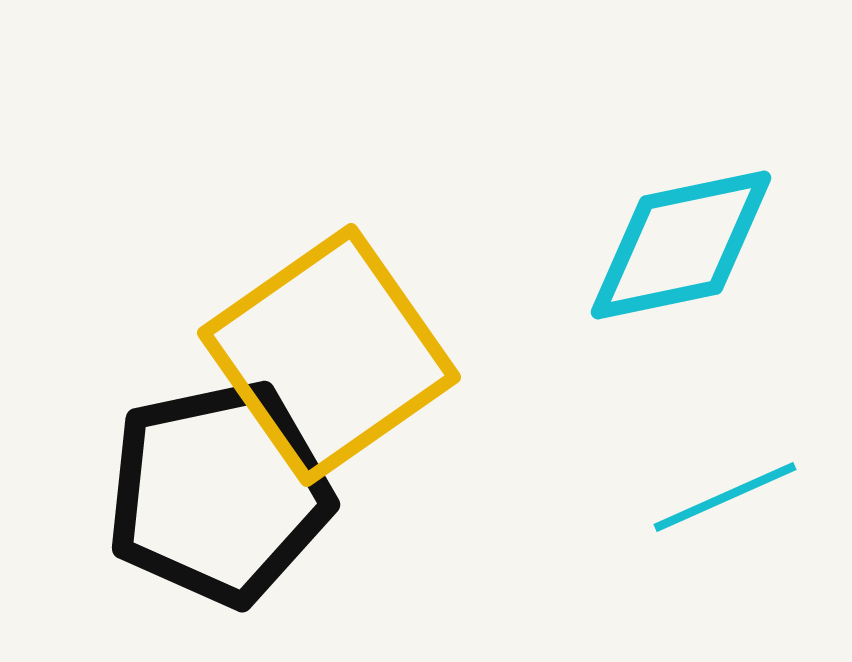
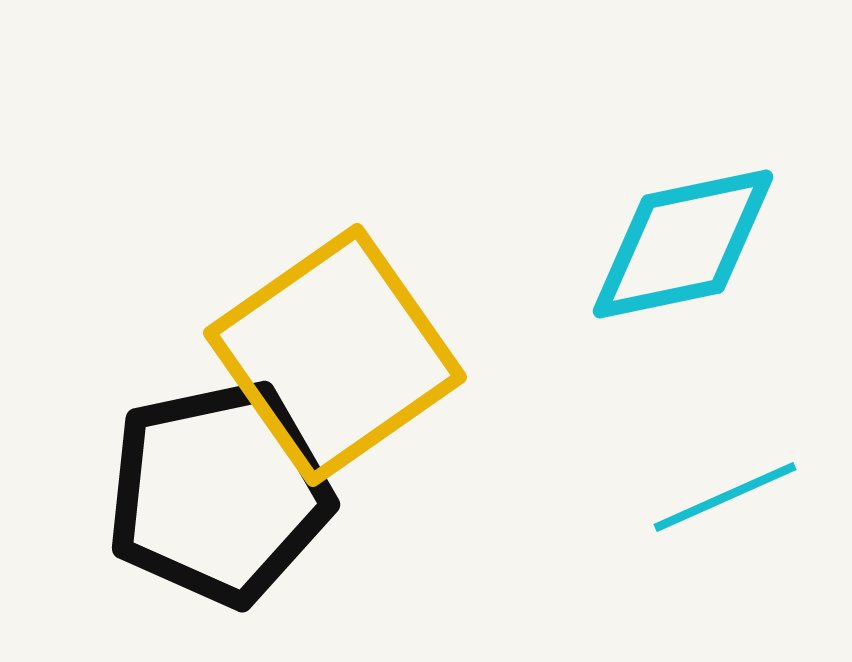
cyan diamond: moved 2 px right, 1 px up
yellow square: moved 6 px right
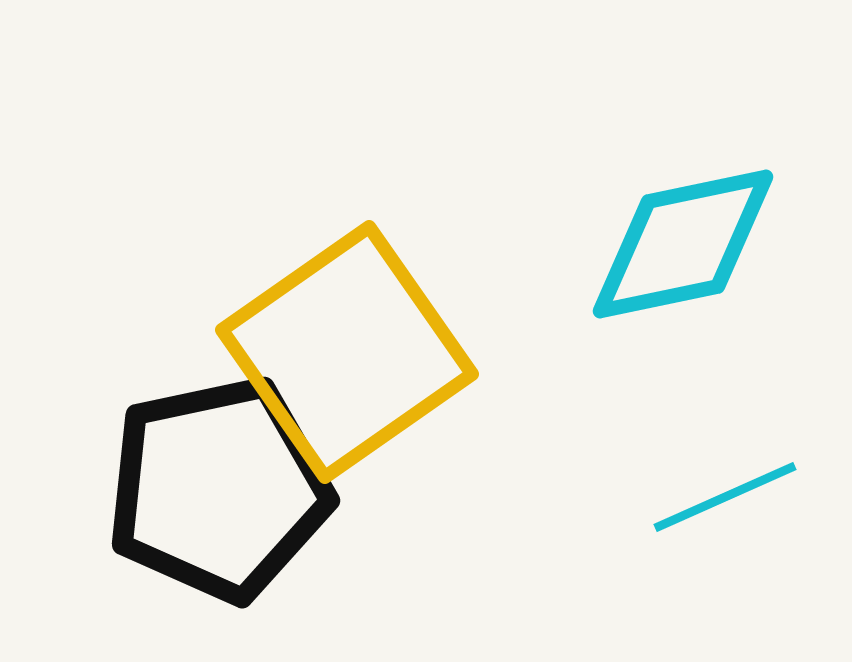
yellow square: moved 12 px right, 3 px up
black pentagon: moved 4 px up
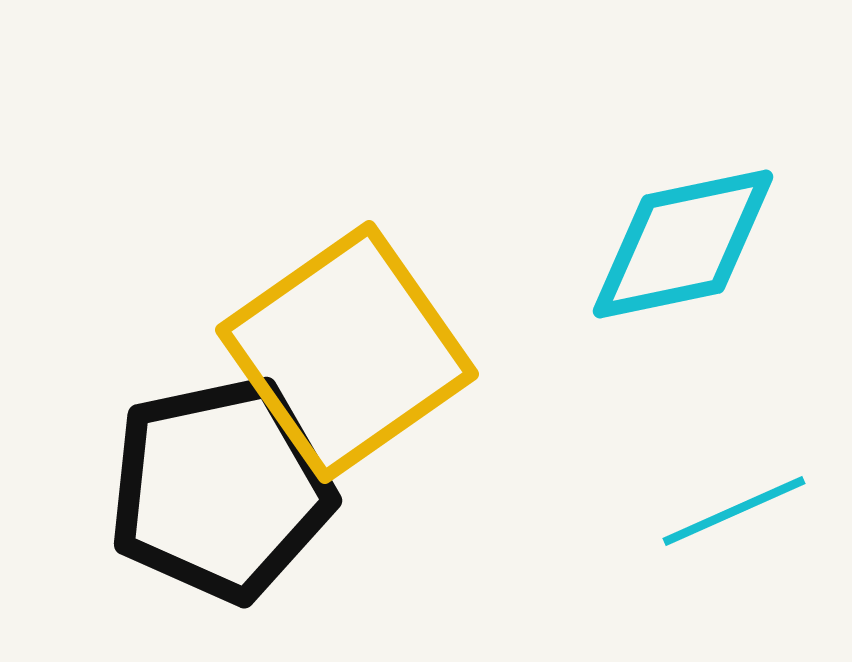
black pentagon: moved 2 px right
cyan line: moved 9 px right, 14 px down
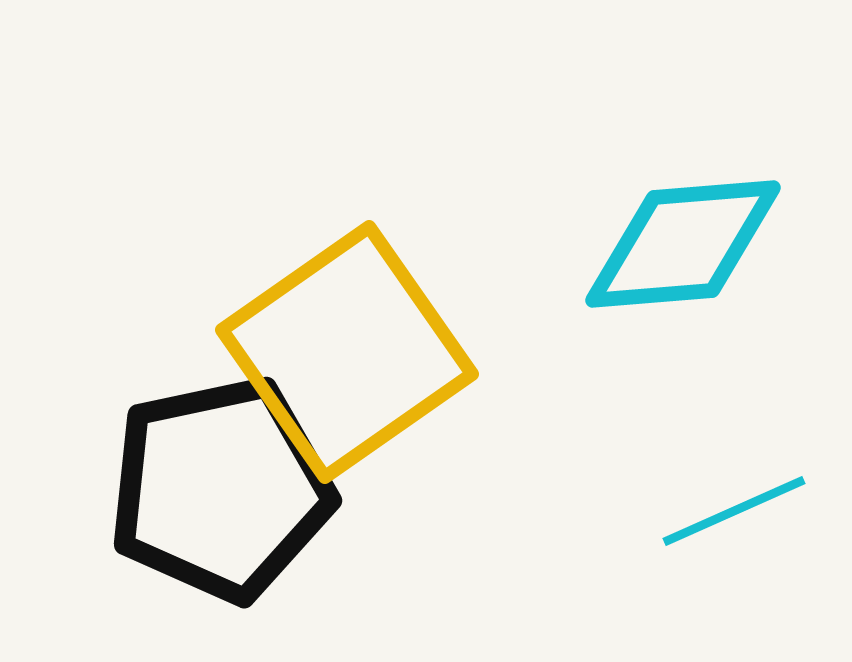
cyan diamond: rotated 7 degrees clockwise
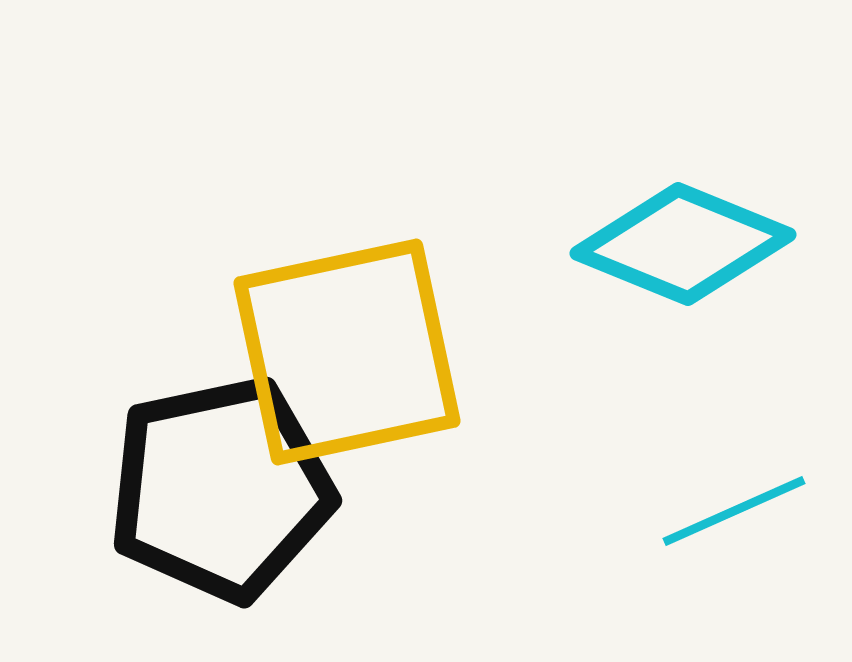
cyan diamond: rotated 27 degrees clockwise
yellow square: rotated 23 degrees clockwise
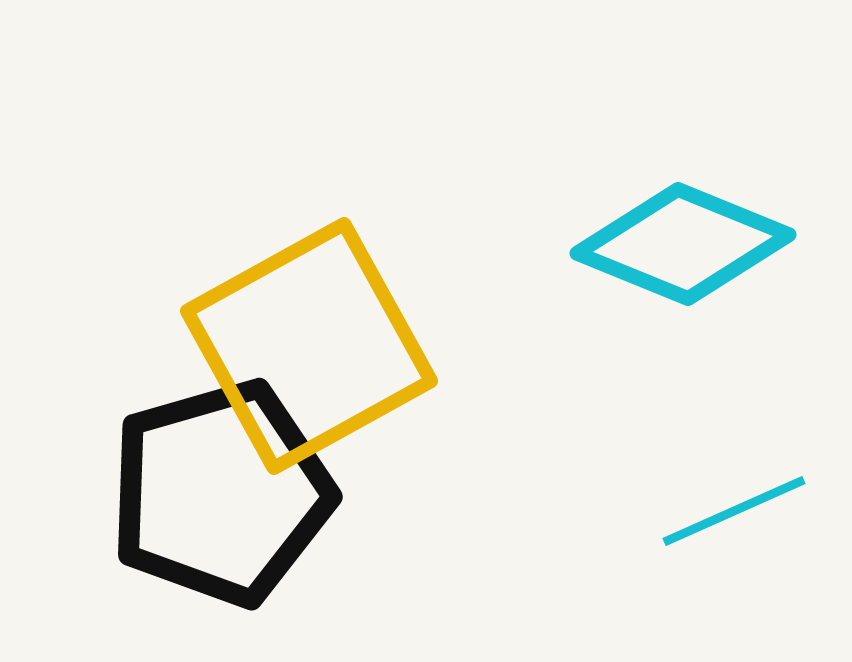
yellow square: moved 38 px left, 6 px up; rotated 17 degrees counterclockwise
black pentagon: moved 4 px down; rotated 4 degrees counterclockwise
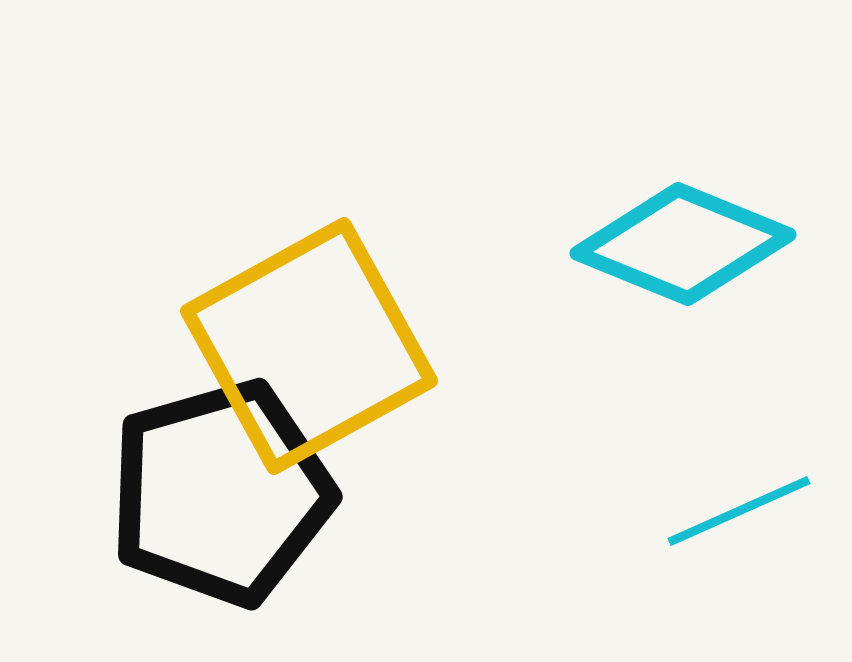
cyan line: moved 5 px right
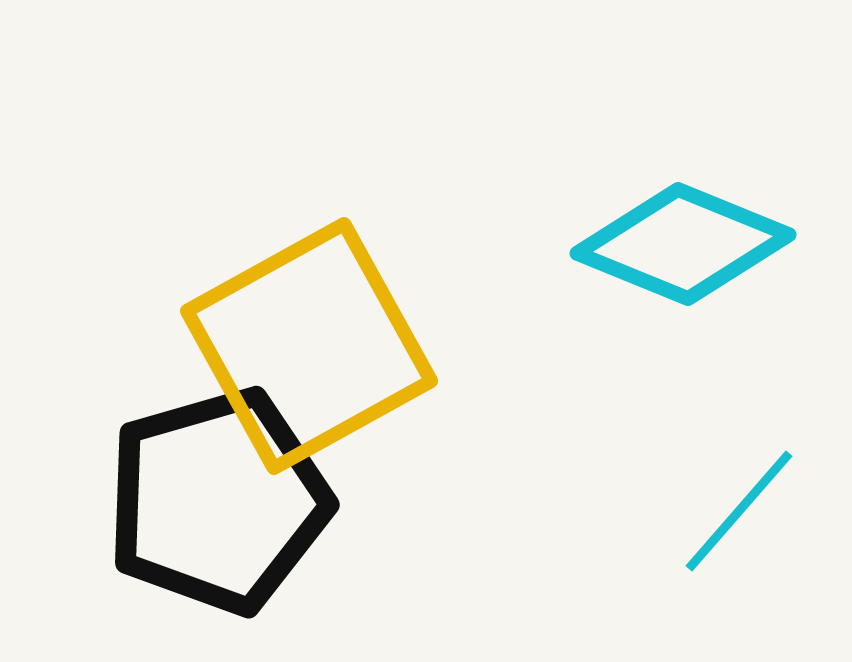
black pentagon: moved 3 px left, 8 px down
cyan line: rotated 25 degrees counterclockwise
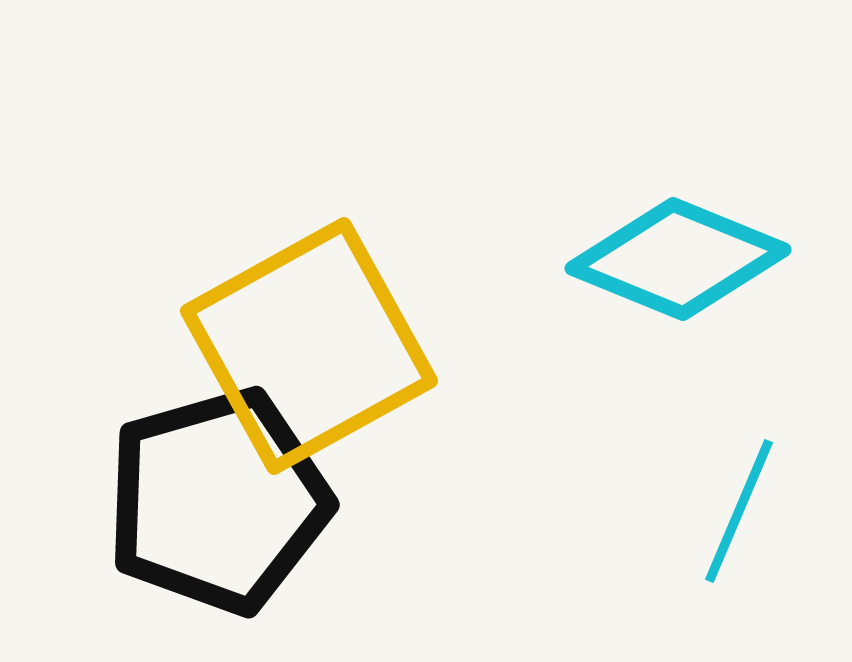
cyan diamond: moved 5 px left, 15 px down
cyan line: rotated 18 degrees counterclockwise
